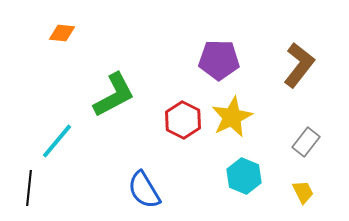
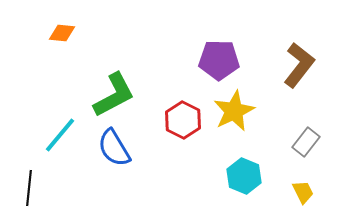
yellow star: moved 2 px right, 6 px up
cyan line: moved 3 px right, 6 px up
blue semicircle: moved 30 px left, 42 px up
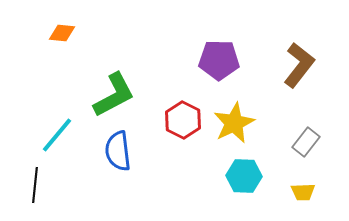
yellow star: moved 12 px down
cyan line: moved 3 px left
blue semicircle: moved 4 px right, 3 px down; rotated 24 degrees clockwise
cyan hexagon: rotated 20 degrees counterclockwise
black line: moved 6 px right, 3 px up
yellow trapezoid: rotated 115 degrees clockwise
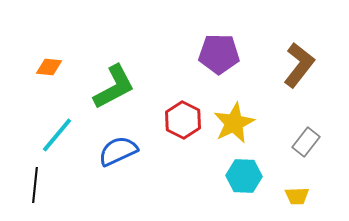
orange diamond: moved 13 px left, 34 px down
purple pentagon: moved 6 px up
green L-shape: moved 8 px up
blue semicircle: rotated 72 degrees clockwise
yellow trapezoid: moved 6 px left, 4 px down
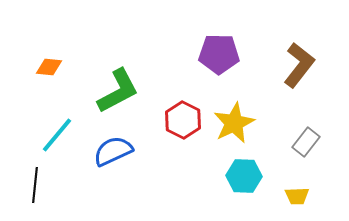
green L-shape: moved 4 px right, 4 px down
blue semicircle: moved 5 px left
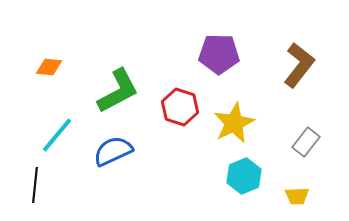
red hexagon: moved 3 px left, 13 px up; rotated 9 degrees counterclockwise
cyan hexagon: rotated 24 degrees counterclockwise
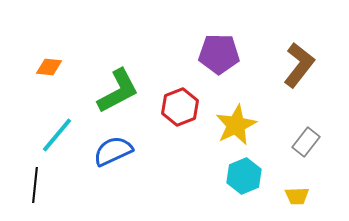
red hexagon: rotated 21 degrees clockwise
yellow star: moved 2 px right, 2 px down
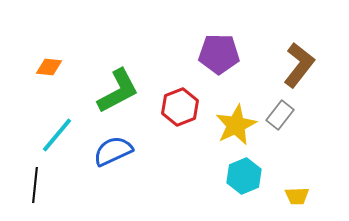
gray rectangle: moved 26 px left, 27 px up
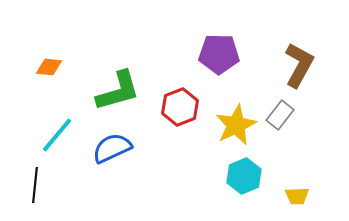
brown L-shape: rotated 9 degrees counterclockwise
green L-shape: rotated 12 degrees clockwise
blue semicircle: moved 1 px left, 3 px up
